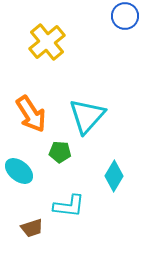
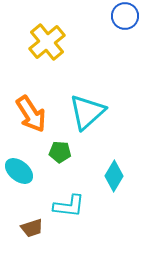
cyan triangle: moved 4 px up; rotated 6 degrees clockwise
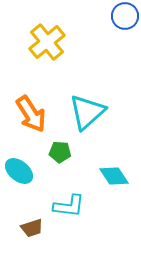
cyan diamond: rotated 64 degrees counterclockwise
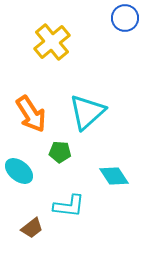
blue circle: moved 2 px down
yellow cross: moved 5 px right
brown trapezoid: rotated 20 degrees counterclockwise
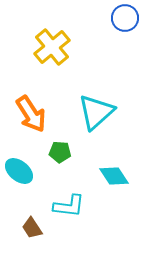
yellow cross: moved 5 px down
cyan triangle: moved 9 px right
brown trapezoid: rotated 95 degrees clockwise
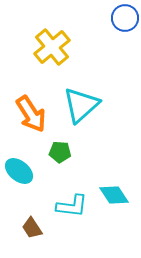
cyan triangle: moved 15 px left, 7 px up
cyan diamond: moved 19 px down
cyan L-shape: moved 3 px right
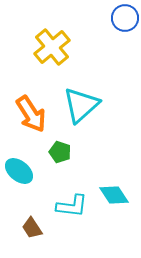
green pentagon: rotated 15 degrees clockwise
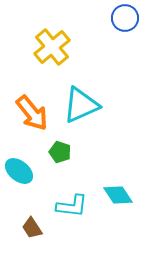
cyan triangle: rotated 18 degrees clockwise
orange arrow: moved 1 px right, 1 px up; rotated 6 degrees counterclockwise
cyan diamond: moved 4 px right
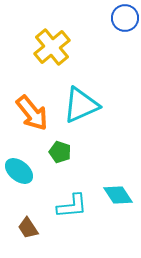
cyan L-shape: rotated 12 degrees counterclockwise
brown trapezoid: moved 4 px left
